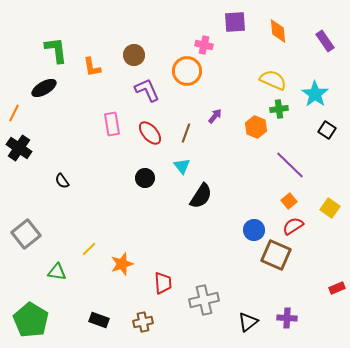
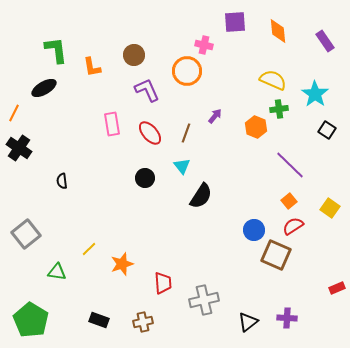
black semicircle at (62, 181): rotated 28 degrees clockwise
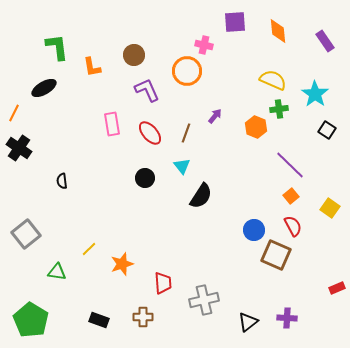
green L-shape at (56, 50): moved 1 px right, 3 px up
orange square at (289, 201): moved 2 px right, 5 px up
red semicircle at (293, 226): rotated 95 degrees clockwise
brown cross at (143, 322): moved 5 px up; rotated 12 degrees clockwise
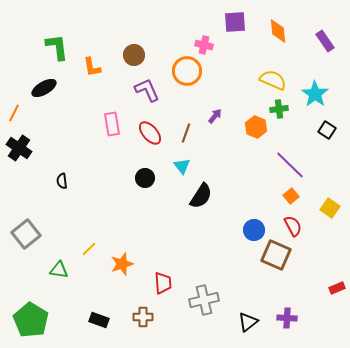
green triangle at (57, 272): moved 2 px right, 2 px up
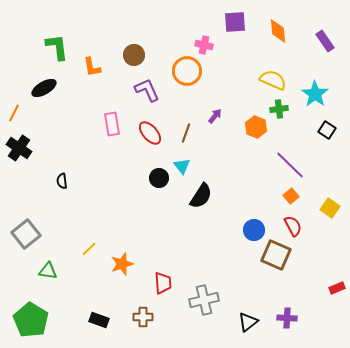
black circle at (145, 178): moved 14 px right
green triangle at (59, 270): moved 11 px left, 1 px down
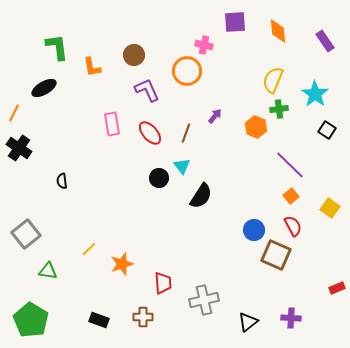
yellow semicircle at (273, 80): rotated 92 degrees counterclockwise
purple cross at (287, 318): moved 4 px right
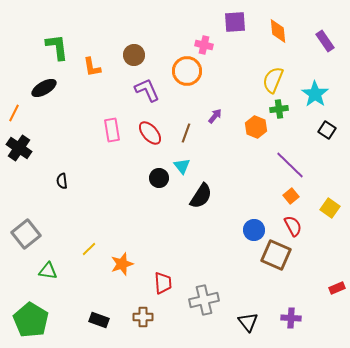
pink rectangle at (112, 124): moved 6 px down
black triangle at (248, 322): rotated 30 degrees counterclockwise
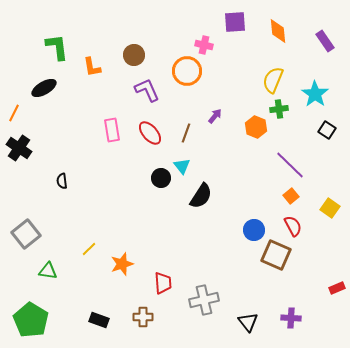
black circle at (159, 178): moved 2 px right
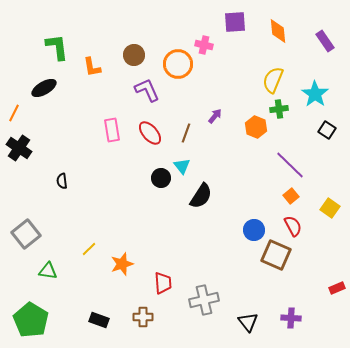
orange circle at (187, 71): moved 9 px left, 7 px up
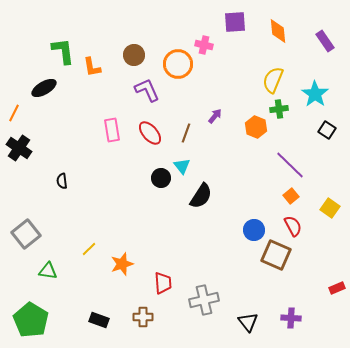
green L-shape at (57, 47): moved 6 px right, 4 px down
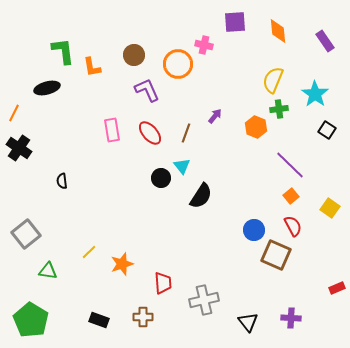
black ellipse at (44, 88): moved 3 px right; rotated 15 degrees clockwise
yellow line at (89, 249): moved 3 px down
